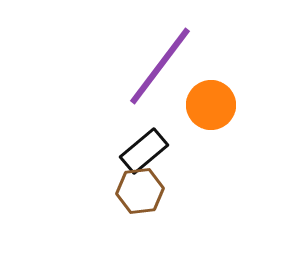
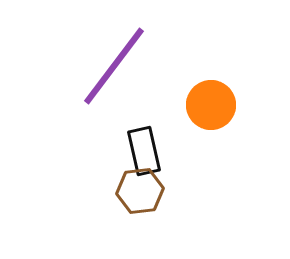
purple line: moved 46 px left
black rectangle: rotated 63 degrees counterclockwise
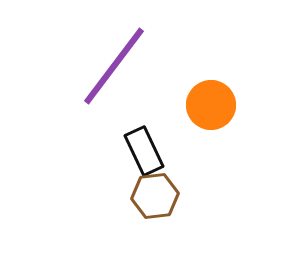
black rectangle: rotated 12 degrees counterclockwise
brown hexagon: moved 15 px right, 5 px down
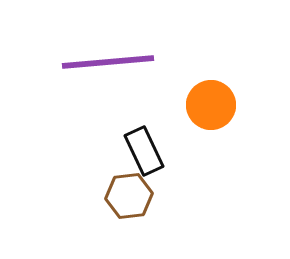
purple line: moved 6 px left, 4 px up; rotated 48 degrees clockwise
brown hexagon: moved 26 px left
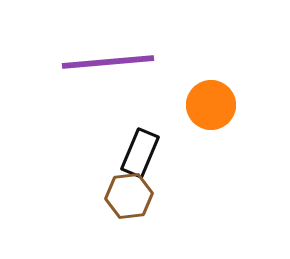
black rectangle: moved 4 px left, 2 px down; rotated 48 degrees clockwise
